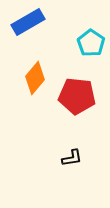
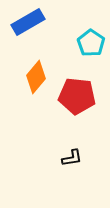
orange diamond: moved 1 px right, 1 px up
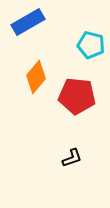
cyan pentagon: moved 2 px down; rotated 20 degrees counterclockwise
black L-shape: rotated 10 degrees counterclockwise
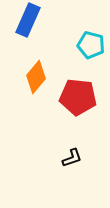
blue rectangle: moved 2 px up; rotated 36 degrees counterclockwise
red pentagon: moved 1 px right, 1 px down
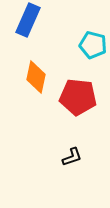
cyan pentagon: moved 2 px right
orange diamond: rotated 28 degrees counterclockwise
black L-shape: moved 1 px up
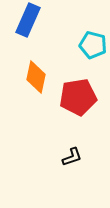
red pentagon: rotated 15 degrees counterclockwise
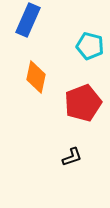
cyan pentagon: moved 3 px left, 1 px down
red pentagon: moved 5 px right, 6 px down; rotated 12 degrees counterclockwise
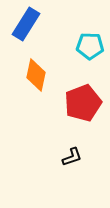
blue rectangle: moved 2 px left, 4 px down; rotated 8 degrees clockwise
cyan pentagon: rotated 12 degrees counterclockwise
orange diamond: moved 2 px up
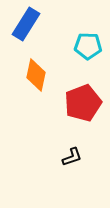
cyan pentagon: moved 2 px left
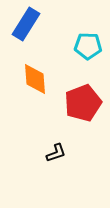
orange diamond: moved 1 px left, 4 px down; rotated 16 degrees counterclockwise
black L-shape: moved 16 px left, 4 px up
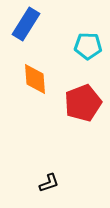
black L-shape: moved 7 px left, 30 px down
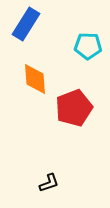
red pentagon: moved 9 px left, 5 px down
